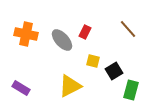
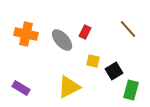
yellow triangle: moved 1 px left, 1 px down
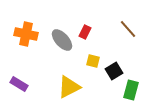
purple rectangle: moved 2 px left, 4 px up
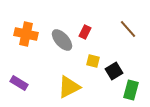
purple rectangle: moved 1 px up
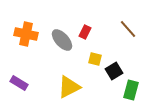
yellow square: moved 2 px right, 2 px up
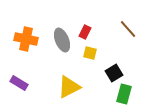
orange cross: moved 5 px down
gray ellipse: rotated 20 degrees clockwise
yellow square: moved 5 px left, 6 px up
black square: moved 2 px down
green rectangle: moved 7 px left, 4 px down
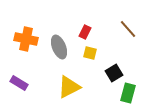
gray ellipse: moved 3 px left, 7 px down
green rectangle: moved 4 px right, 1 px up
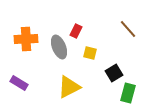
red rectangle: moved 9 px left, 1 px up
orange cross: rotated 15 degrees counterclockwise
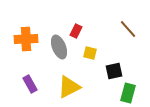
black square: moved 2 px up; rotated 18 degrees clockwise
purple rectangle: moved 11 px right, 1 px down; rotated 30 degrees clockwise
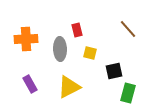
red rectangle: moved 1 px right, 1 px up; rotated 40 degrees counterclockwise
gray ellipse: moved 1 px right, 2 px down; rotated 20 degrees clockwise
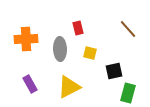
red rectangle: moved 1 px right, 2 px up
